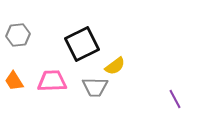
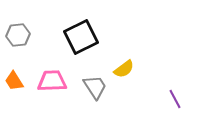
black square: moved 1 px left, 7 px up
yellow semicircle: moved 9 px right, 3 px down
gray trapezoid: rotated 124 degrees counterclockwise
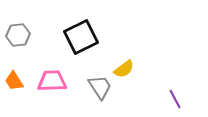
gray trapezoid: moved 5 px right
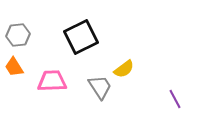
orange trapezoid: moved 14 px up
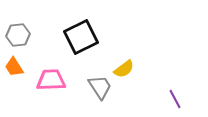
pink trapezoid: moved 1 px left, 1 px up
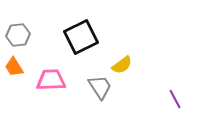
yellow semicircle: moved 2 px left, 4 px up
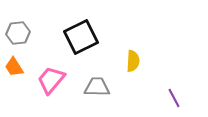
gray hexagon: moved 2 px up
yellow semicircle: moved 11 px right, 4 px up; rotated 50 degrees counterclockwise
pink trapezoid: rotated 48 degrees counterclockwise
gray trapezoid: moved 3 px left; rotated 56 degrees counterclockwise
purple line: moved 1 px left, 1 px up
